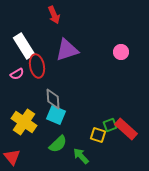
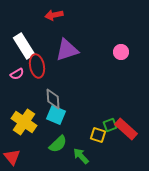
red arrow: rotated 102 degrees clockwise
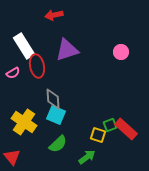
pink semicircle: moved 4 px left, 1 px up
green arrow: moved 6 px right, 1 px down; rotated 96 degrees clockwise
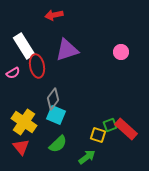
gray diamond: rotated 40 degrees clockwise
red triangle: moved 9 px right, 10 px up
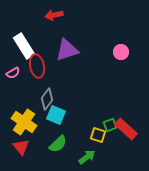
gray diamond: moved 6 px left
